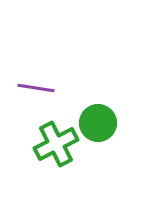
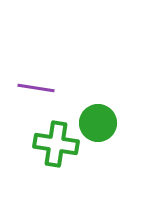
green cross: rotated 36 degrees clockwise
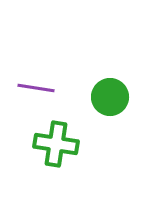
green circle: moved 12 px right, 26 px up
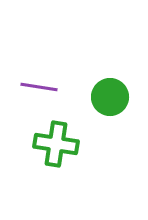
purple line: moved 3 px right, 1 px up
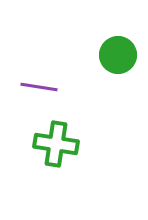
green circle: moved 8 px right, 42 px up
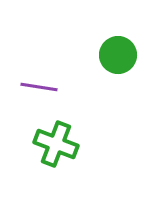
green cross: rotated 12 degrees clockwise
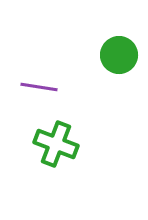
green circle: moved 1 px right
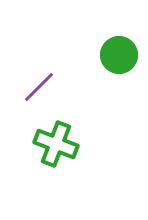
purple line: rotated 54 degrees counterclockwise
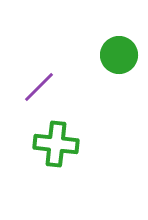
green cross: rotated 15 degrees counterclockwise
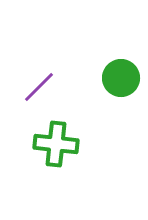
green circle: moved 2 px right, 23 px down
